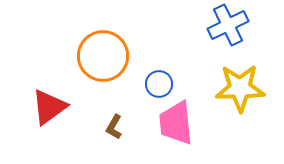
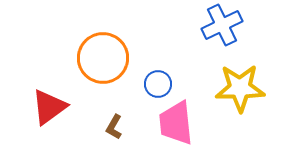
blue cross: moved 6 px left
orange circle: moved 2 px down
blue circle: moved 1 px left
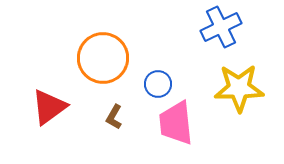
blue cross: moved 1 px left, 2 px down
yellow star: moved 1 px left
brown L-shape: moved 10 px up
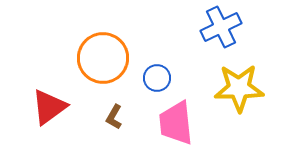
blue circle: moved 1 px left, 6 px up
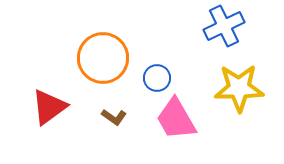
blue cross: moved 3 px right, 1 px up
brown L-shape: rotated 85 degrees counterclockwise
pink trapezoid: moved 4 px up; rotated 24 degrees counterclockwise
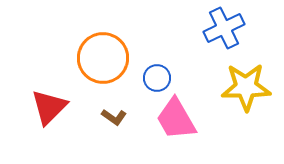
blue cross: moved 2 px down
yellow star: moved 7 px right, 1 px up
red triangle: rotated 9 degrees counterclockwise
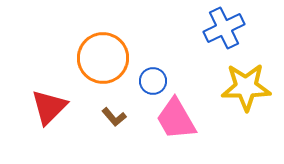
blue circle: moved 4 px left, 3 px down
brown L-shape: rotated 15 degrees clockwise
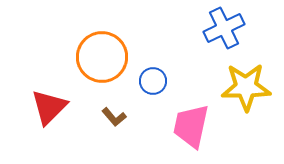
orange circle: moved 1 px left, 1 px up
pink trapezoid: moved 15 px right, 7 px down; rotated 42 degrees clockwise
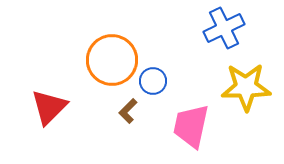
orange circle: moved 10 px right, 3 px down
brown L-shape: moved 14 px right, 6 px up; rotated 85 degrees clockwise
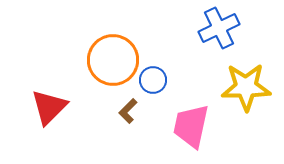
blue cross: moved 5 px left
orange circle: moved 1 px right
blue circle: moved 1 px up
